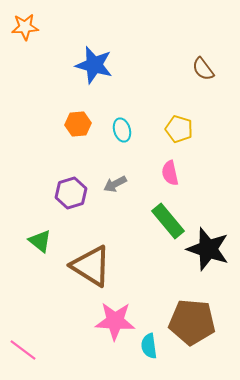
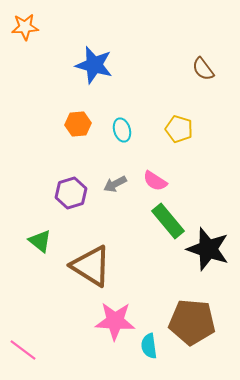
pink semicircle: moved 15 px left, 8 px down; rotated 45 degrees counterclockwise
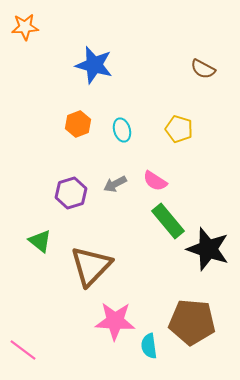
brown semicircle: rotated 25 degrees counterclockwise
orange hexagon: rotated 15 degrees counterclockwise
brown triangle: rotated 42 degrees clockwise
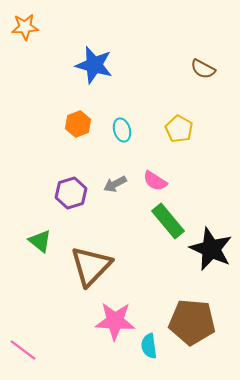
yellow pentagon: rotated 12 degrees clockwise
black star: moved 3 px right; rotated 6 degrees clockwise
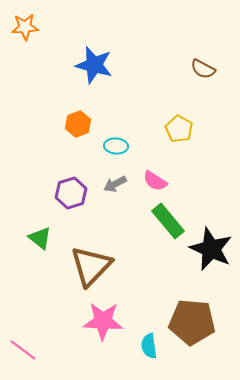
cyan ellipse: moved 6 px left, 16 px down; rotated 70 degrees counterclockwise
green triangle: moved 3 px up
pink star: moved 12 px left
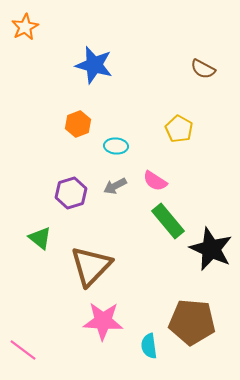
orange star: rotated 24 degrees counterclockwise
gray arrow: moved 2 px down
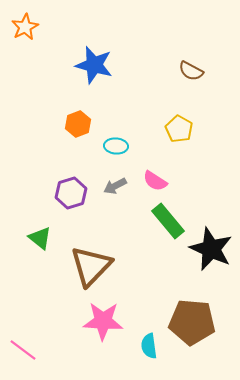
brown semicircle: moved 12 px left, 2 px down
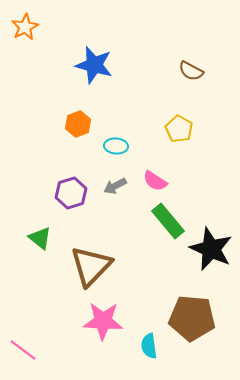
brown pentagon: moved 4 px up
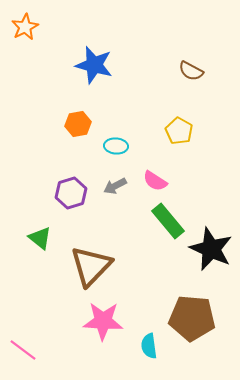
orange hexagon: rotated 10 degrees clockwise
yellow pentagon: moved 2 px down
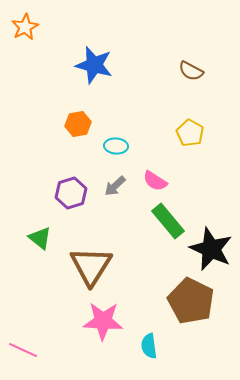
yellow pentagon: moved 11 px right, 2 px down
gray arrow: rotated 15 degrees counterclockwise
brown triangle: rotated 12 degrees counterclockwise
brown pentagon: moved 1 px left, 17 px up; rotated 21 degrees clockwise
pink line: rotated 12 degrees counterclockwise
